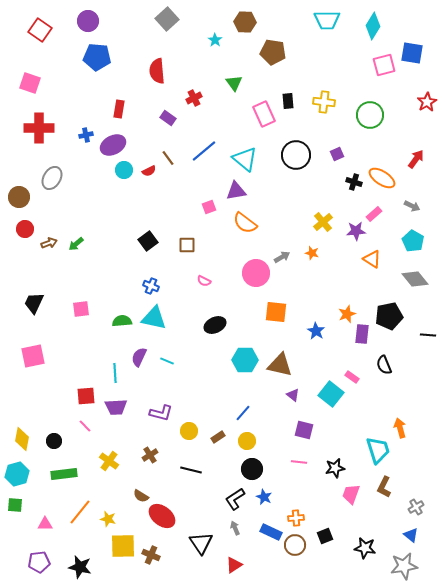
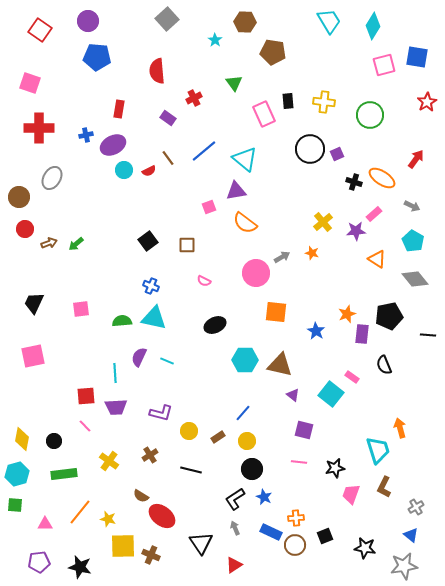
cyan trapezoid at (327, 20): moved 2 px right, 1 px down; rotated 120 degrees counterclockwise
blue square at (412, 53): moved 5 px right, 4 px down
black circle at (296, 155): moved 14 px right, 6 px up
orange triangle at (372, 259): moved 5 px right
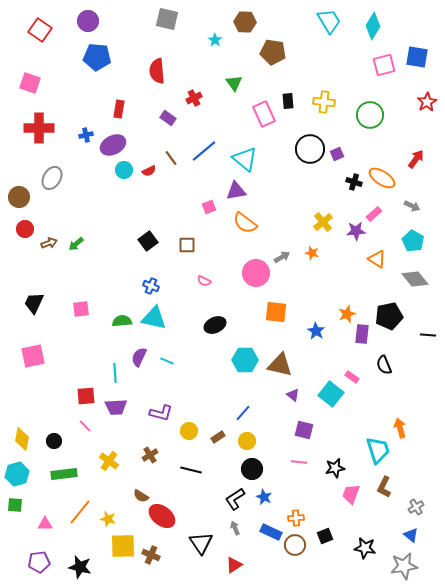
gray square at (167, 19): rotated 35 degrees counterclockwise
brown line at (168, 158): moved 3 px right
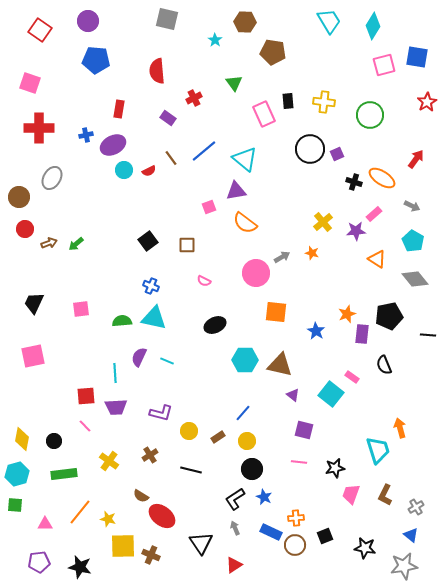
blue pentagon at (97, 57): moved 1 px left, 3 px down
brown L-shape at (384, 487): moved 1 px right, 8 px down
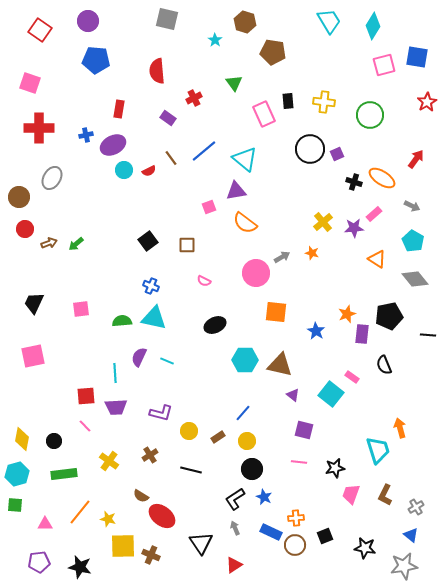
brown hexagon at (245, 22): rotated 15 degrees clockwise
purple star at (356, 231): moved 2 px left, 3 px up
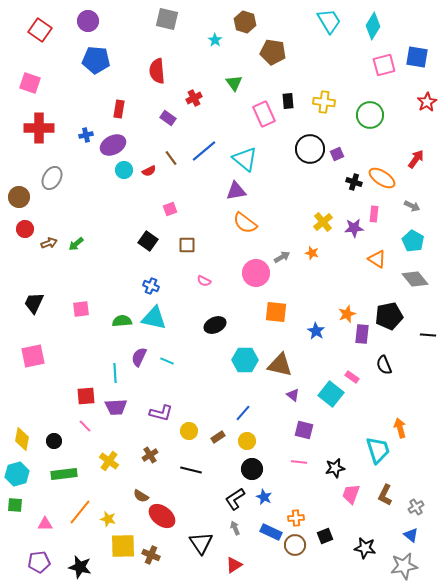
pink square at (209, 207): moved 39 px left, 2 px down
pink rectangle at (374, 214): rotated 42 degrees counterclockwise
black square at (148, 241): rotated 18 degrees counterclockwise
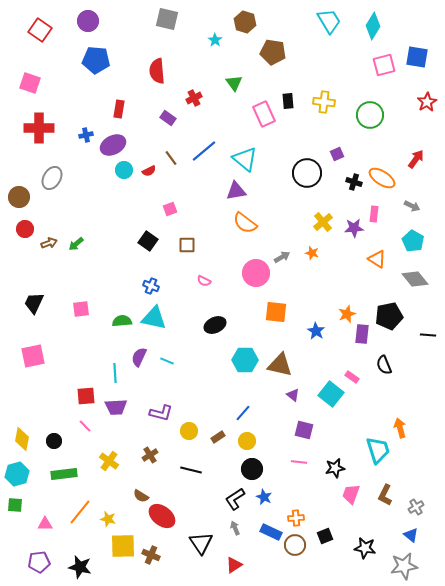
black circle at (310, 149): moved 3 px left, 24 px down
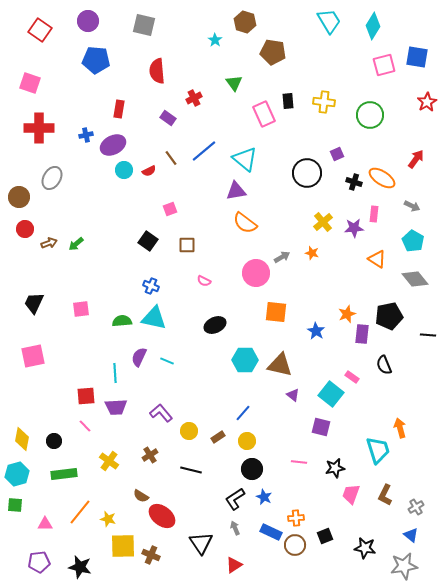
gray square at (167, 19): moved 23 px left, 6 px down
purple L-shape at (161, 413): rotated 145 degrees counterclockwise
purple square at (304, 430): moved 17 px right, 3 px up
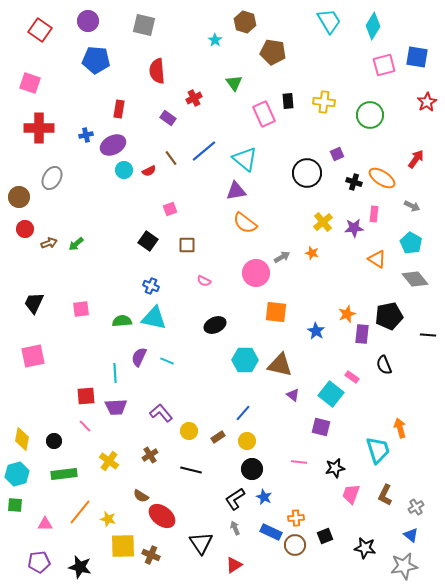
cyan pentagon at (413, 241): moved 2 px left, 2 px down
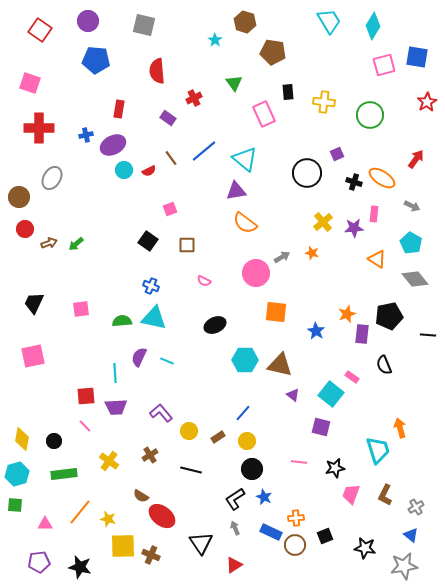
black rectangle at (288, 101): moved 9 px up
